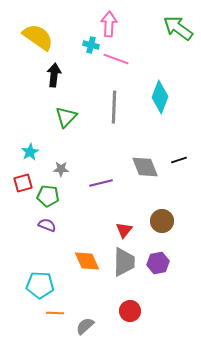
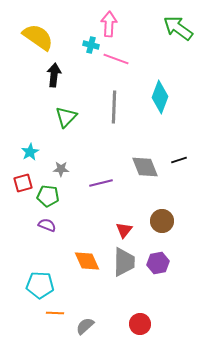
red circle: moved 10 px right, 13 px down
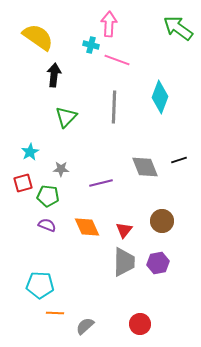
pink line: moved 1 px right, 1 px down
orange diamond: moved 34 px up
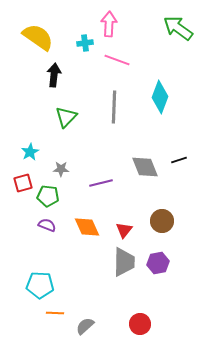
cyan cross: moved 6 px left, 2 px up; rotated 21 degrees counterclockwise
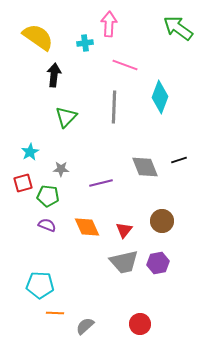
pink line: moved 8 px right, 5 px down
gray trapezoid: rotated 76 degrees clockwise
